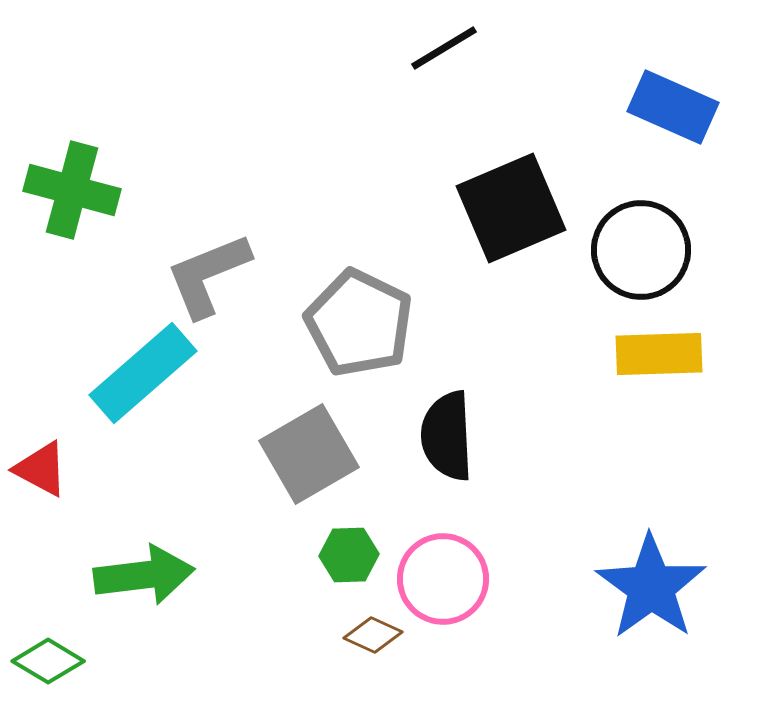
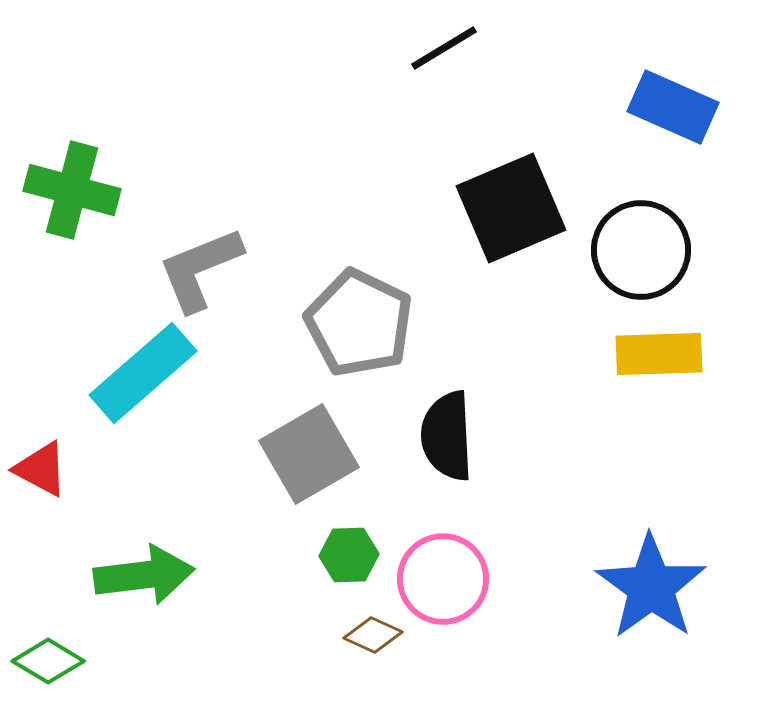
gray L-shape: moved 8 px left, 6 px up
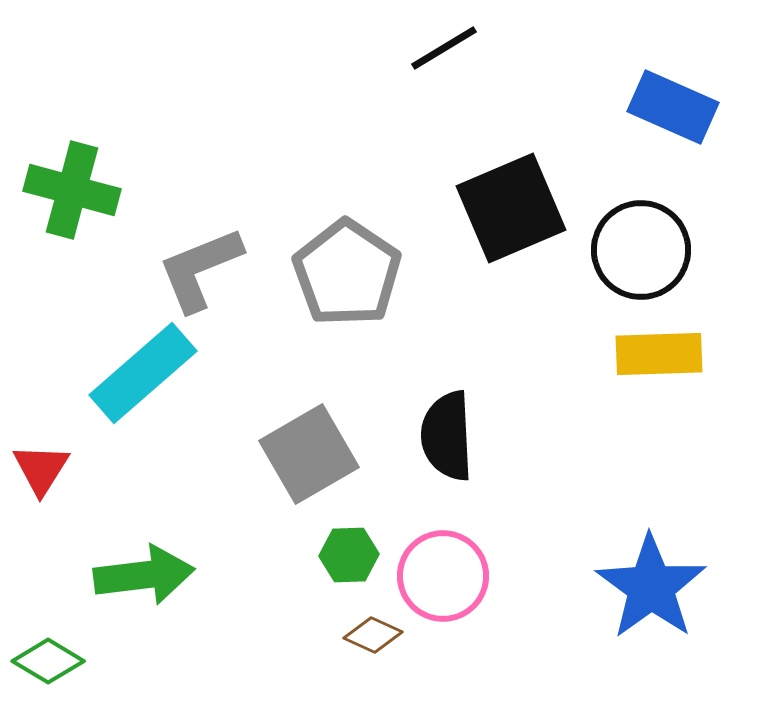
gray pentagon: moved 12 px left, 50 px up; rotated 8 degrees clockwise
red triangle: rotated 34 degrees clockwise
pink circle: moved 3 px up
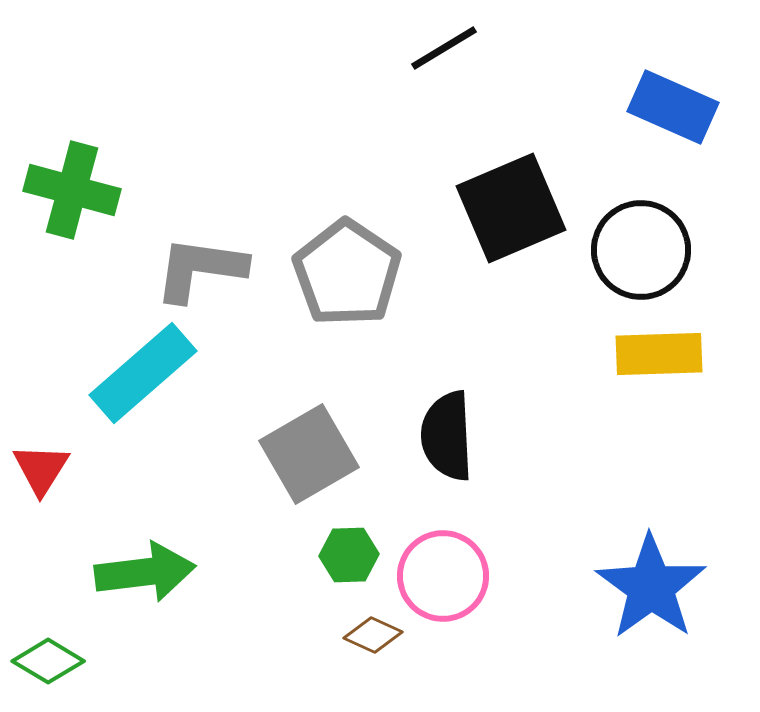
gray L-shape: rotated 30 degrees clockwise
green arrow: moved 1 px right, 3 px up
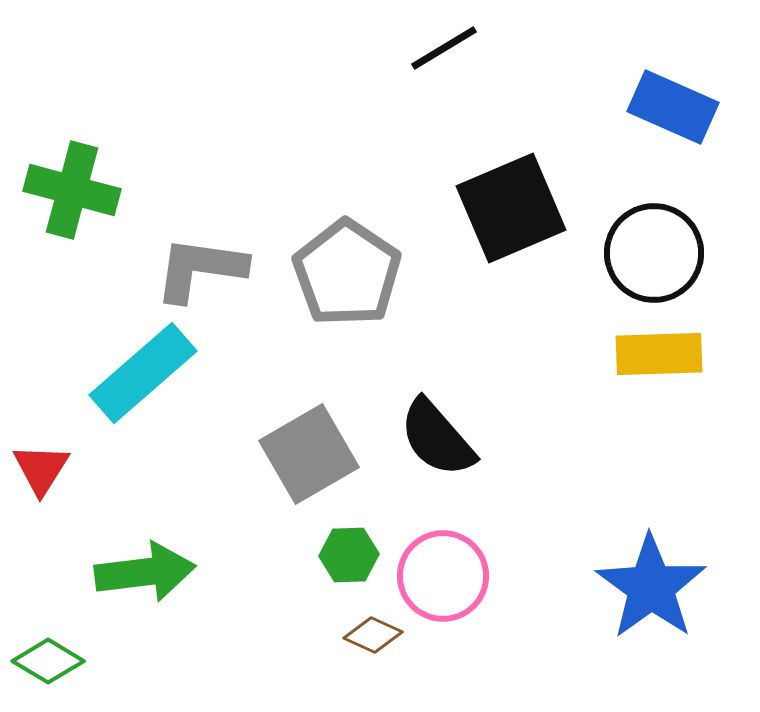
black circle: moved 13 px right, 3 px down
black semicircle: moved 10 px left, 2 px down; rotated 38 degrees counterclockwise
